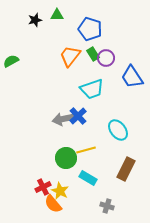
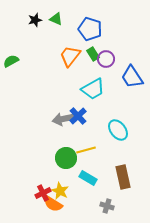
green triangle: moved 1 px left, 4 px down; rotated 24 degrees clockwise
purple circle: moved 1 px down
cyan trapezoid: moved 1 px right; rotated 10 degrees counterclockwise
brown rectangle: moved 3 px left, 8 px down; rotated 40 degrees counterclockwise
red cross: moved 6 px down
orange semicircle: rotated 18 degrees counterclockwise
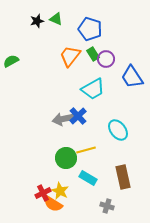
black star: moved 2 px right, 1 px down
